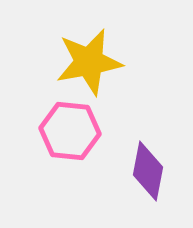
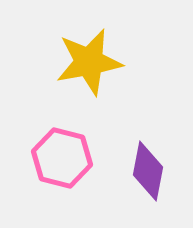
pink hexagon: moved 8 px left, 27 px down; rotated 8 degrees clockwise
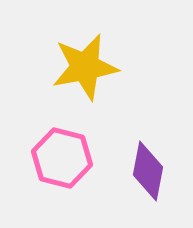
yellow star: moved 4 px left, 5 px down
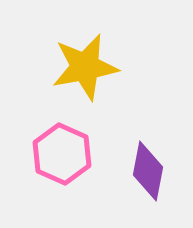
pink hexagon: moved 4 px up; rotated 10 degrees clockwise
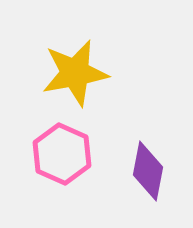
yellow star: moved 10 px left, 6 px down
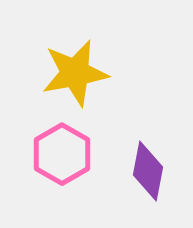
pink hexagon: rotated 6 degrees clockwise
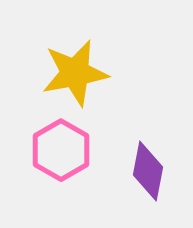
pink hexagon: moved 1 px left, 4 px up
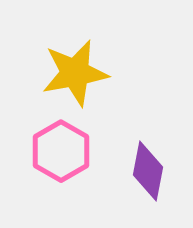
pink hexagon: moved 1 px down
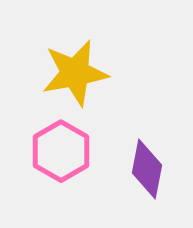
purple diamond: moved 1 px left, 2 px up
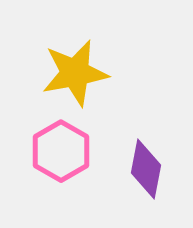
purple diamond: moved 1 px left
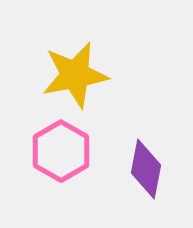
yellow star: moved 2 px down
